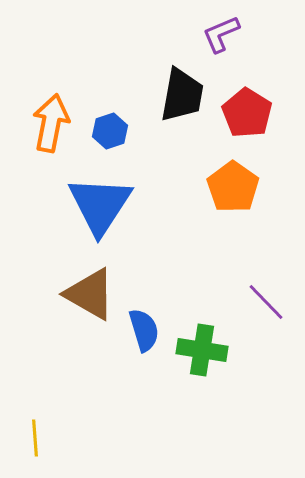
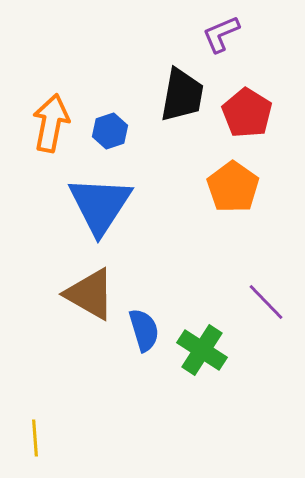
green cross: rotated 24 degrees clockwise
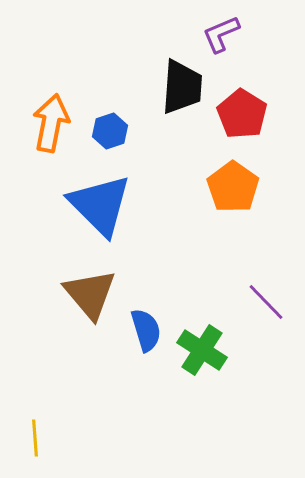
black trapezoid: moved 8 px up; rotated 6 degrees counterclockwise
red pentagon: moved 5 px left, 1 px down
blue triangle: rotated 18 degrees counterclockwise
brown triangle: rotated 20 degrees clockwise
blue semicircle: moved 2 px right
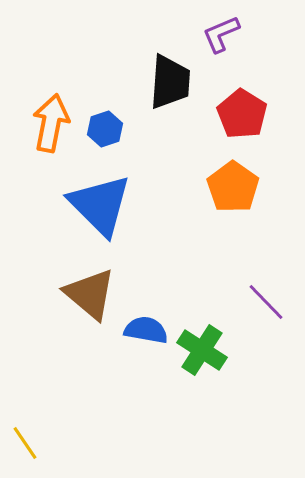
black trapezoid: moved 12 px left, 5 px up
blue hexagon: moved 5 px left, 2 px up
brown triangle: rotated 10 degrees counterclockwise
blue semicircle: rotated 63 degrees counterclockwise
yellow line: moved 10 px left, 5 px down; rotated 30 degrees counterclockwise
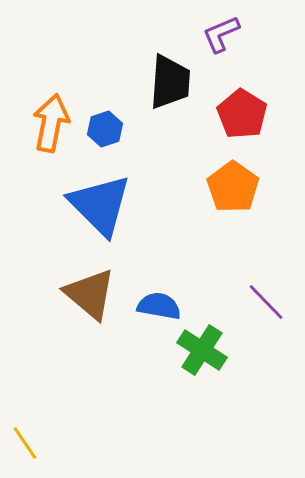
blue semicircle: moved 13 px right, 24 px up
